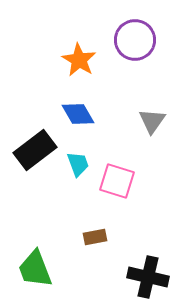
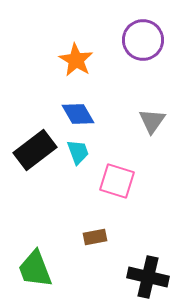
purple circle: moved 8 px right
orange star: moved 3 px left
cyan trapezoid: moved 12 px up
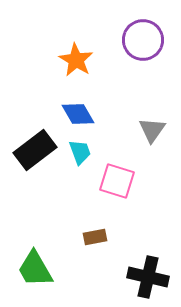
gray triangle: moved 9 px down
cyan trapezoid: moved 2 px right
green trapezoid: rotated 9 degrees counterclockwise
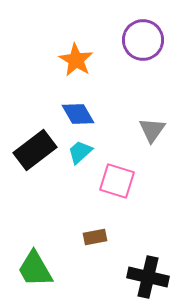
cyan trapezoid: rotated 112 degrees counterclockwise
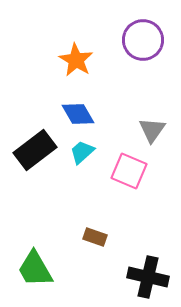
cyan trapezoid: moved 2 px right
pink square: moved 12 px right, 10 px up; rotated 6 degrees clockwise
brown rectangle: rotated 30 degrees clockwise
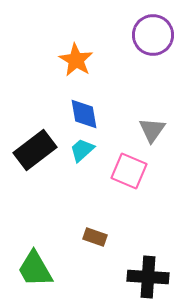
purple circle: moved 10 px right, 5 px up
blue diamond: moved 6 px right; rotated 20 degrees clockwise
cyan trapezoid: moved 2 px up
black cross: rotated 9 degrees counterclockwise
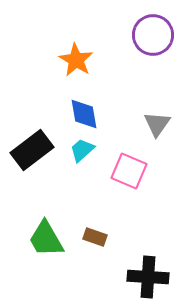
gray triangle: moved 5 px right, 6 px up
black rectangle: moved 3 px left
green trapezoid: moved 11 px right, 30 px up
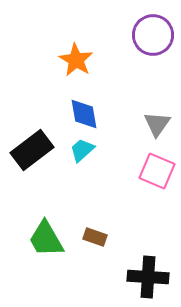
pink square: moved 28 px right
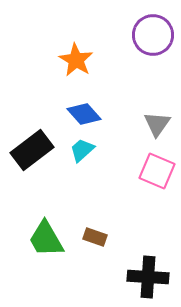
blue diamond: rotated 32 degrees counterclockwise
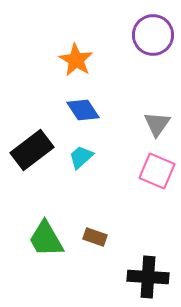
blue diamond: moved 1 px left, 4 px up; rotated 8 degrees clockwise
cyan trapezoid: moved 1 px left, 7 px down
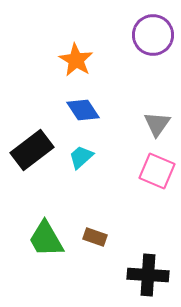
black cross: moved 2 px up
